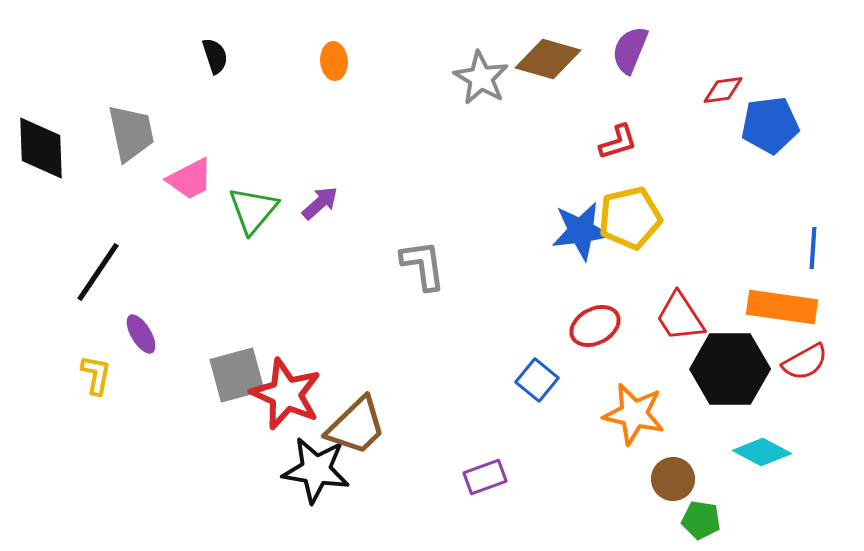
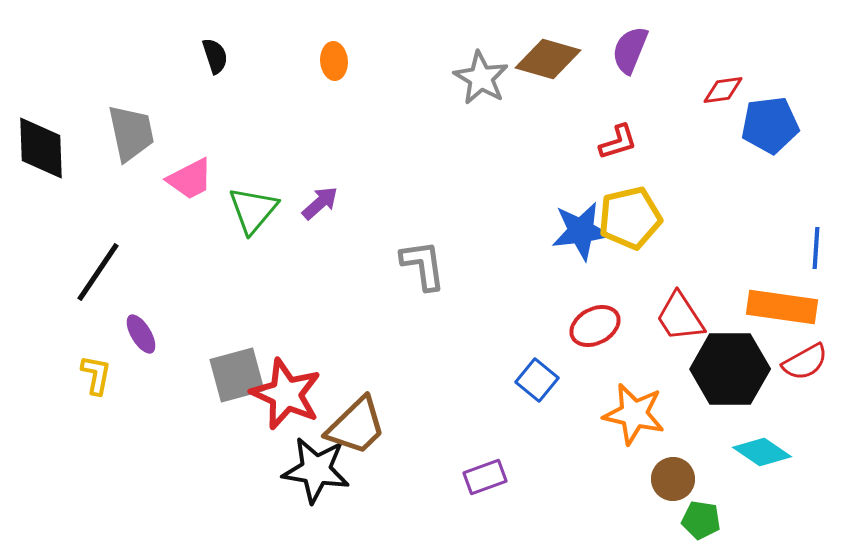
blue line: moved 3 px right
cyan diamond: rotated 6 degrees clockwise
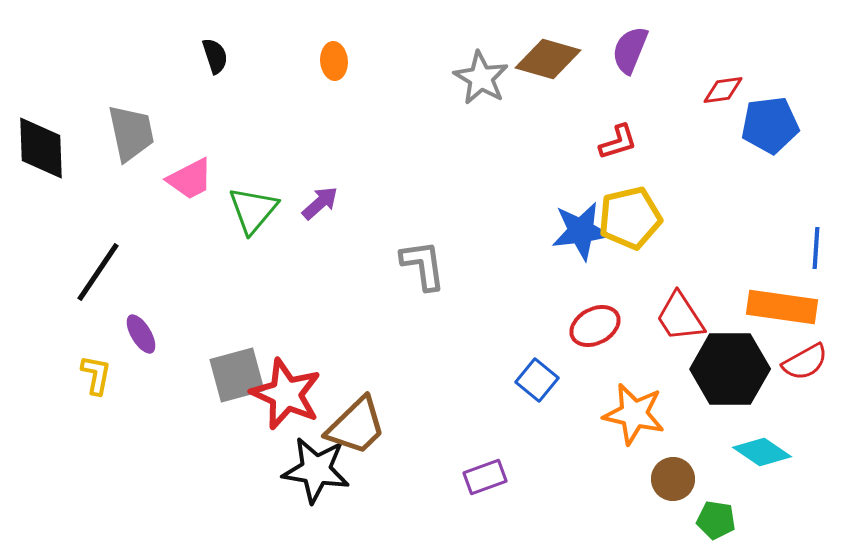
green pentagon: moved 15 px right
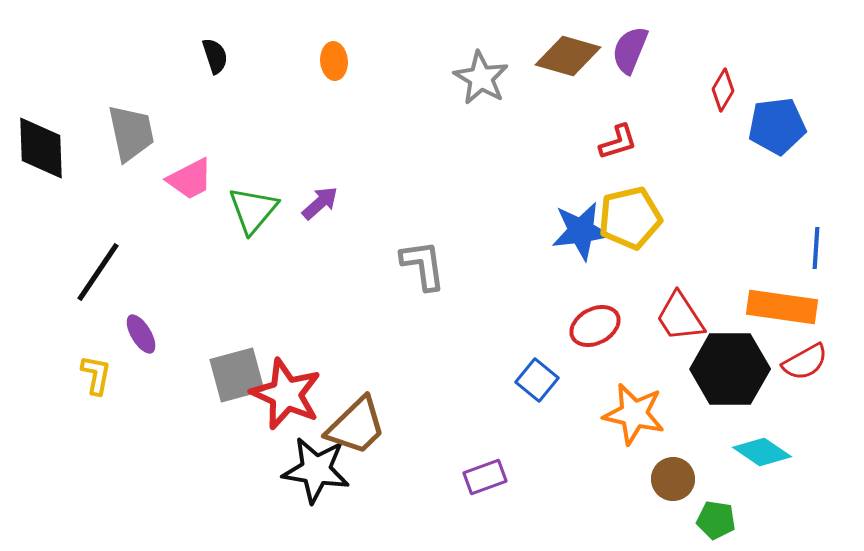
brown diamond: moved 20 px right, 3 px up
red diamond: rotated 51 degrees counterclockwise
blue pentagon: moved 7 px right, 1 px down
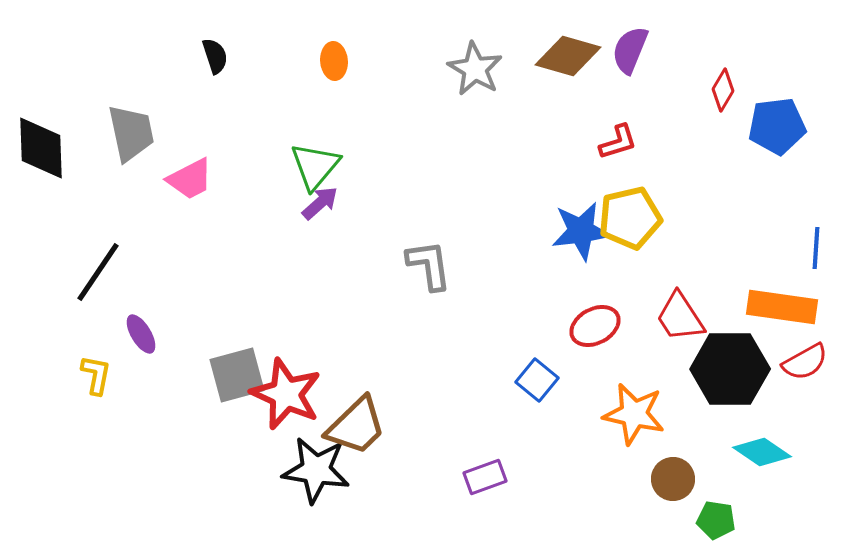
gray star: moved 6 px left, 9 px up
green triangle: moved 62 px right, 44 px up
gray L-shape: moved 6 px right
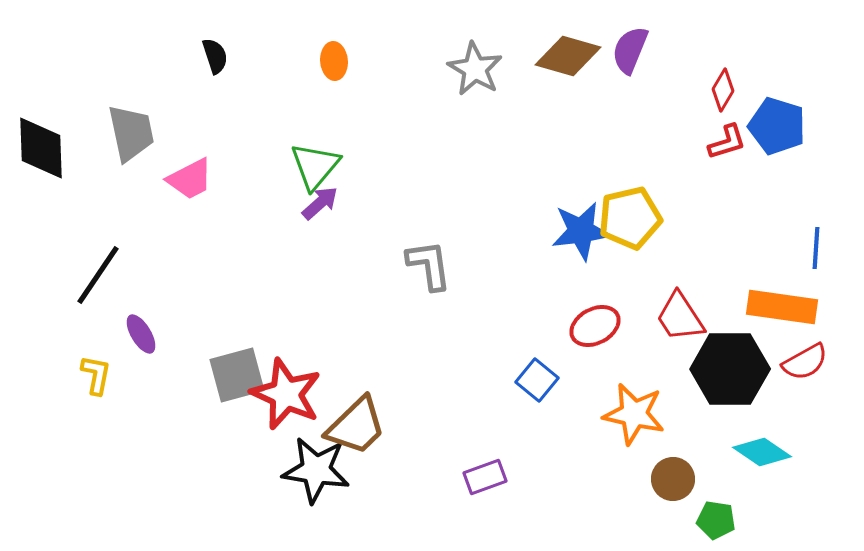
blue pentagon: rotated 24 degrees clockwise
red L-shape: moved 109 px right
black line: moved 3 px down
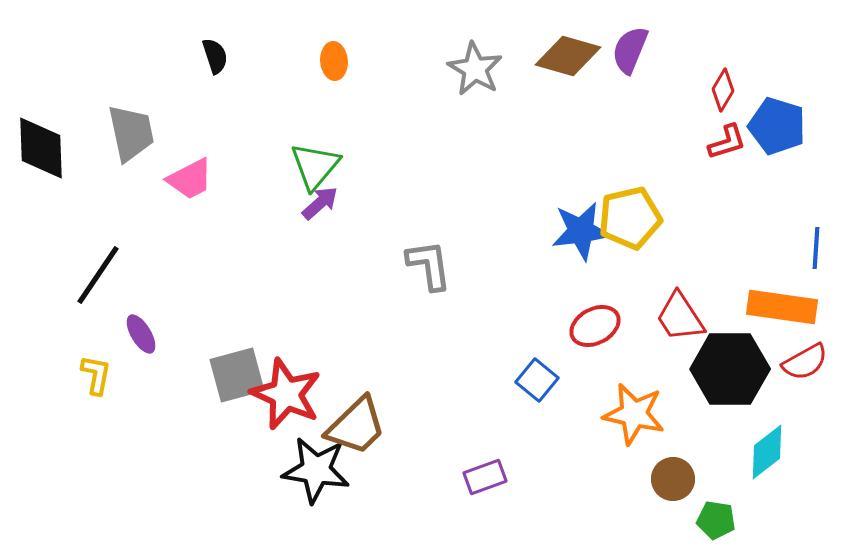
cyan diamond: moved 5 px right; rotated 72 degrees counterclockwise
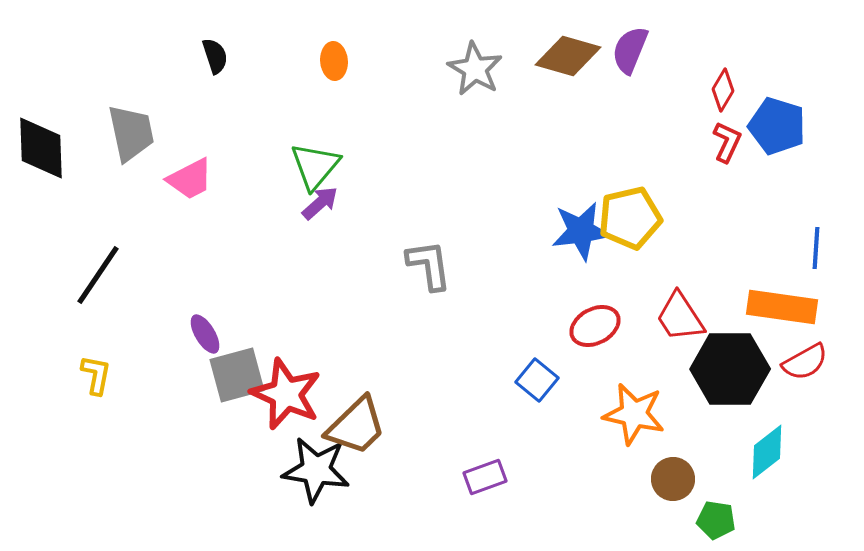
red L-shape: rotated 48 degrees counterclockwise
purple ellipse: moved 64 px right
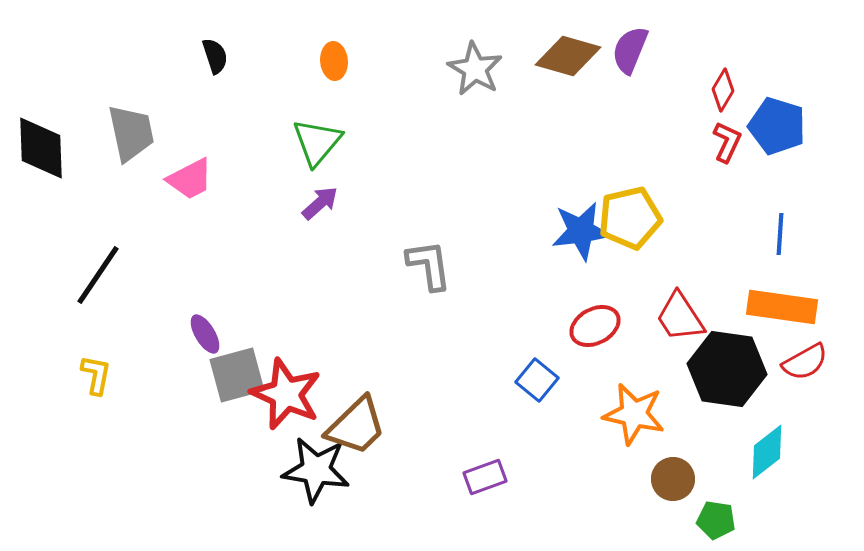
green triangle: moved 2 px right, 24 px up
blue line: moved 36 px left, 14 px up
black hexagon: moved 3 px left; rotated 8 degrees clockwise
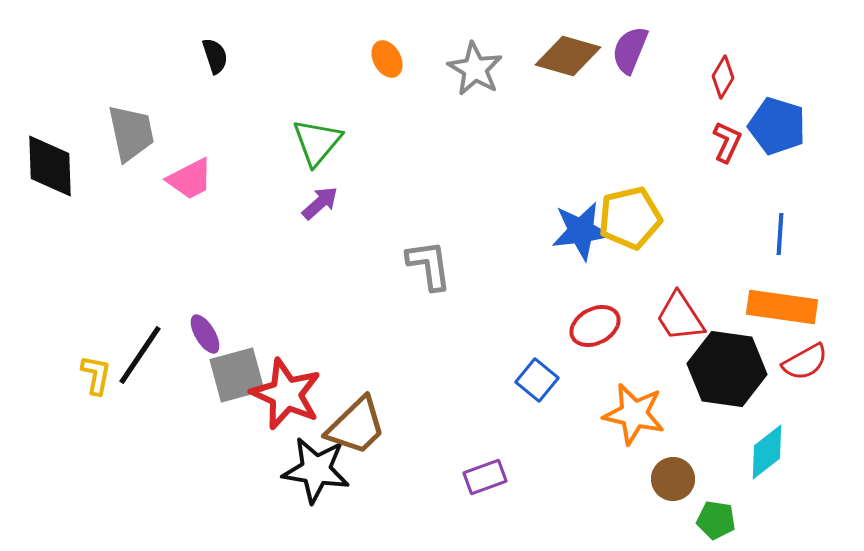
orange ellipse: moved 53 px right, 2 px up; rotated 24 degrees counterclockwise
red diamond: moved 13 px up
black diamond: moved 9 px right, 18 px down
black line: moved 42 px right, 80 px down
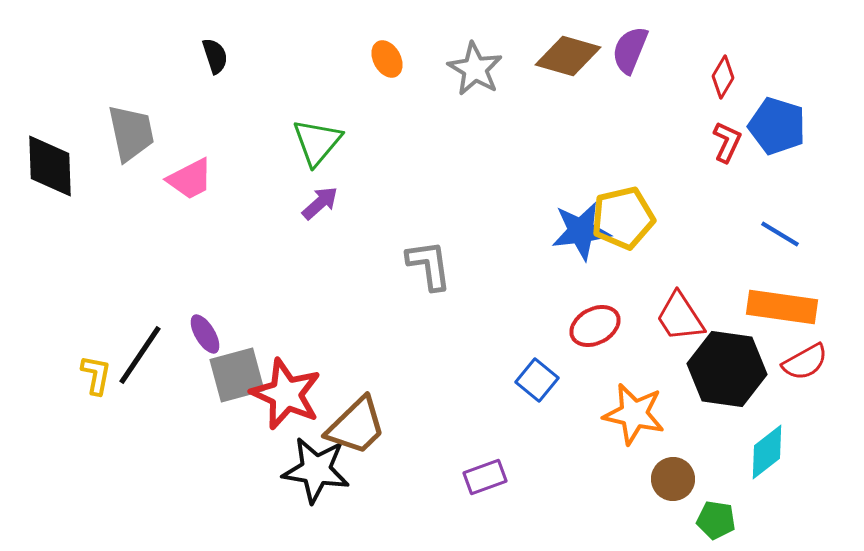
yellow pentagon: moved 7 px left
blue line: rotated 63 degrees counterclockwise
